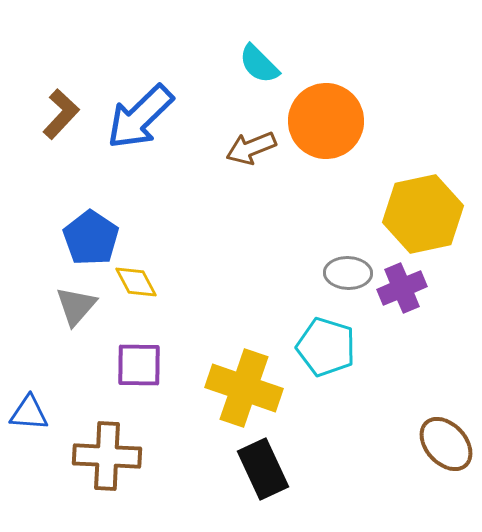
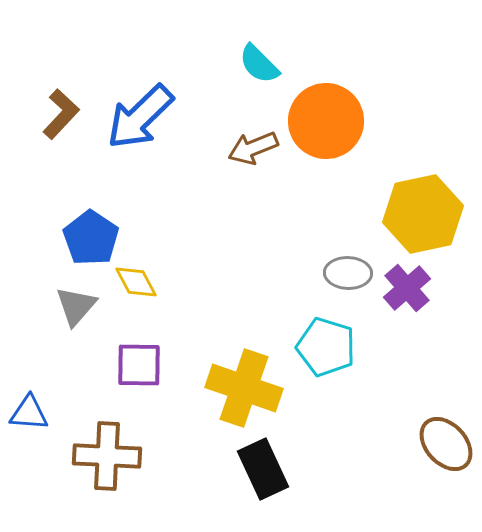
brown arrow: moved 2 px right
purple cross: moved 5 px right; rotated 18 degrees counterclockwise
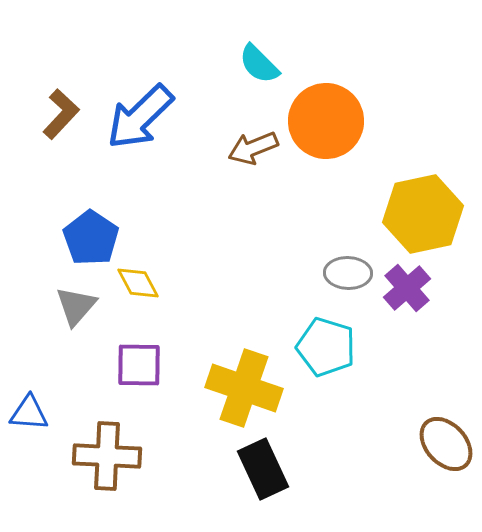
yellow diamond: moved 2 px right, 1 px down
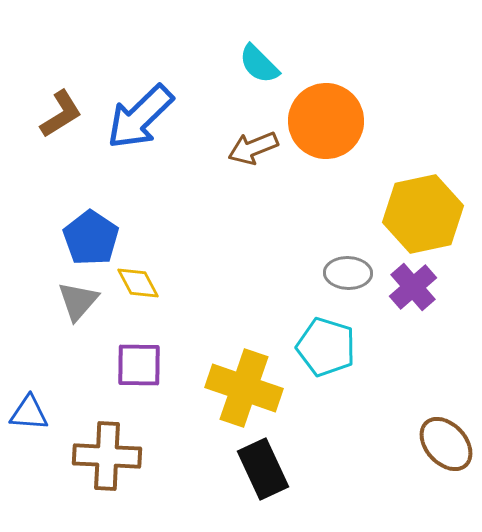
brown L-shape: rotated 15 degrees clockwise
purple cross: moved 6 px right, 1 px up
gray triangle: moved 2 px right, 5 px up
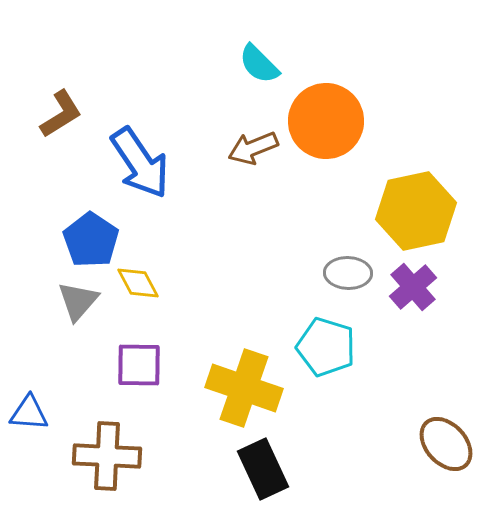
blue arrow: moved 46 px down; rotated 80 degrees counterclockwise
yellow hexagon: moved 7 px left, 3 px up
blue pentagon: moved 2 px down
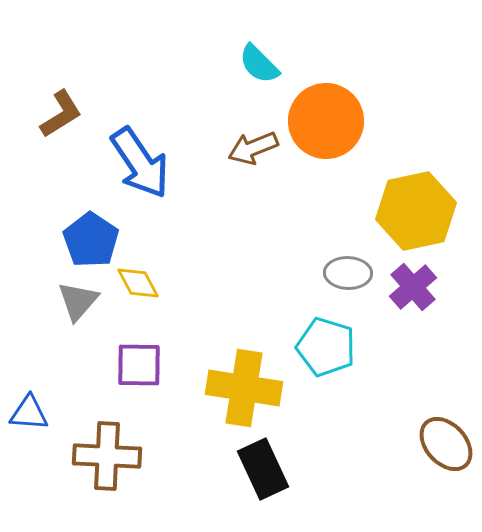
yellow cross: rotated 10 degrees counterclockwise
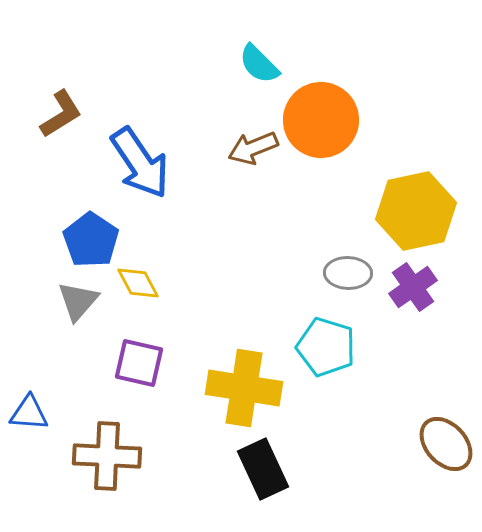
orange circle: moved 5 px left, 1 px up
purple cross: rotated 6 degrees clockwise
purple square: moved 2 px up; rotated 12 degrees clockwise
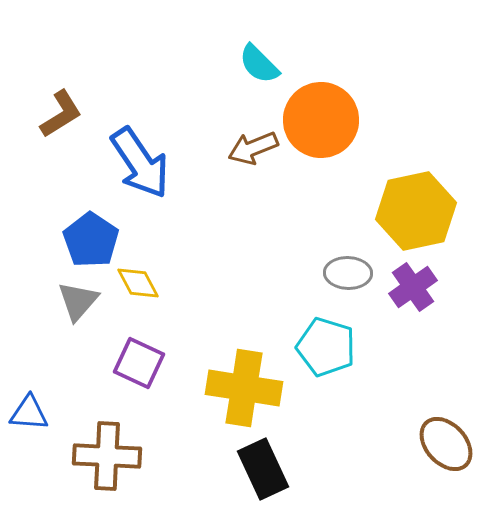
purple square: rotated 12 degrees clockwise
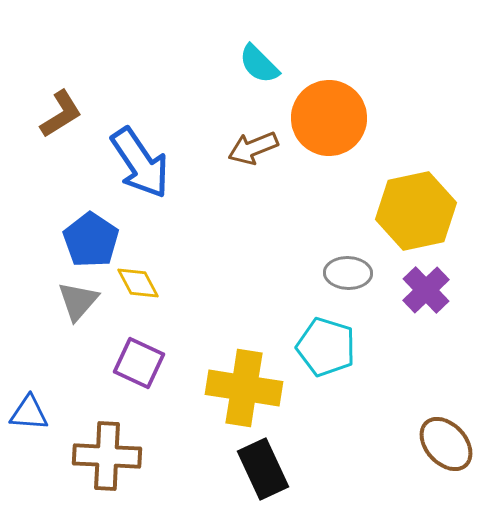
orange circle: moved 8 px right, 2 px up
purple cross: moved 13 px right, 3 px down; rotated 9 degrees counterclockwise
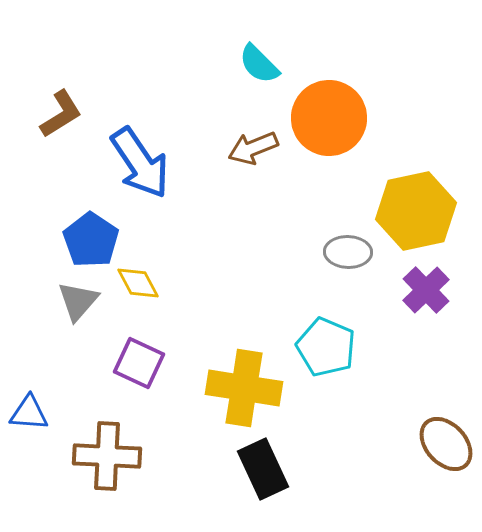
gray ellipse: moved 21 px up
cyan pentagon: rotated 6 degrees clockwise
